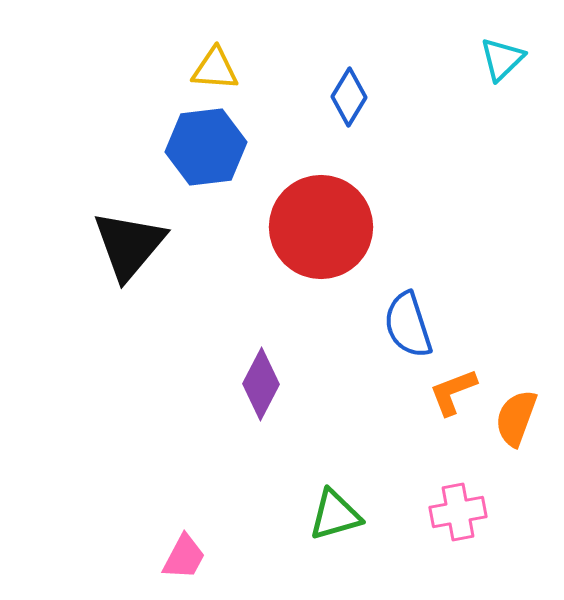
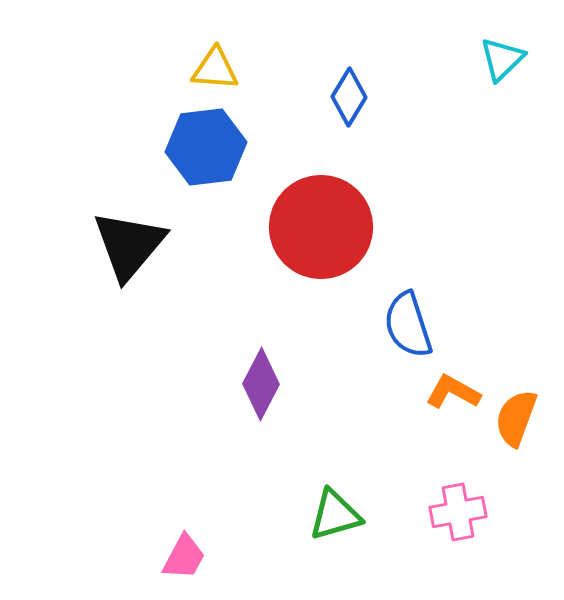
orange L-shape: rotated 50 degrees clockwise
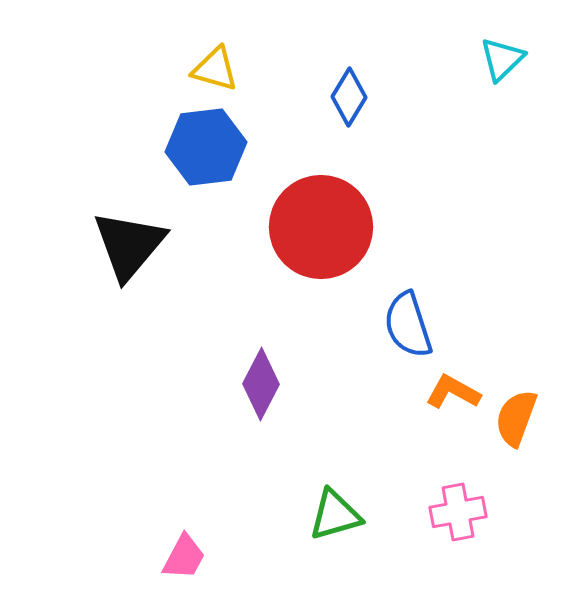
yellow triangle: rotated 12 degrees clockwise
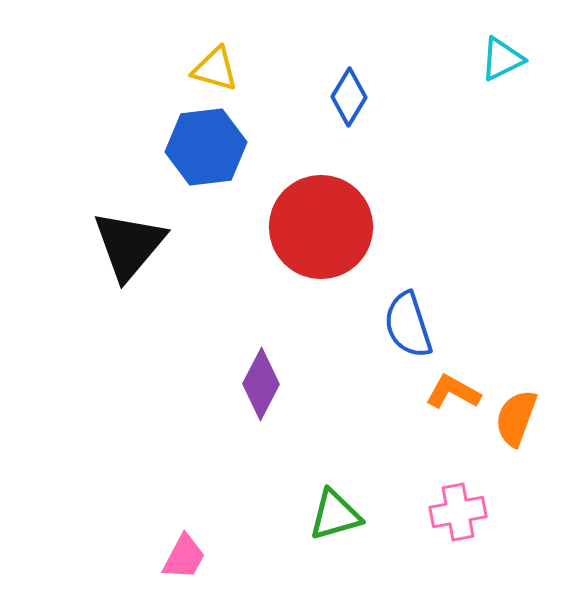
cyan triangle: rotated 18 degrees clockwise
